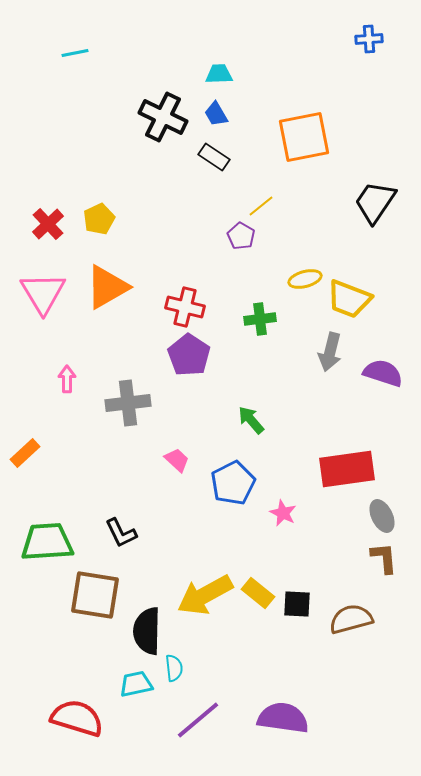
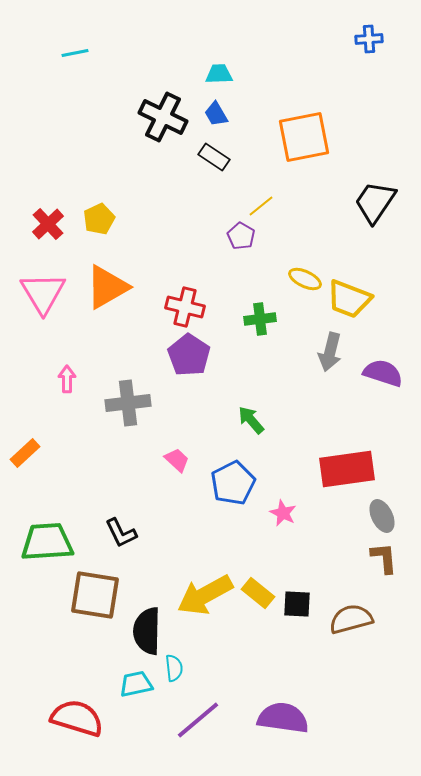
yellow ellipse at (305, 279): rotated 40 degrees clockwise
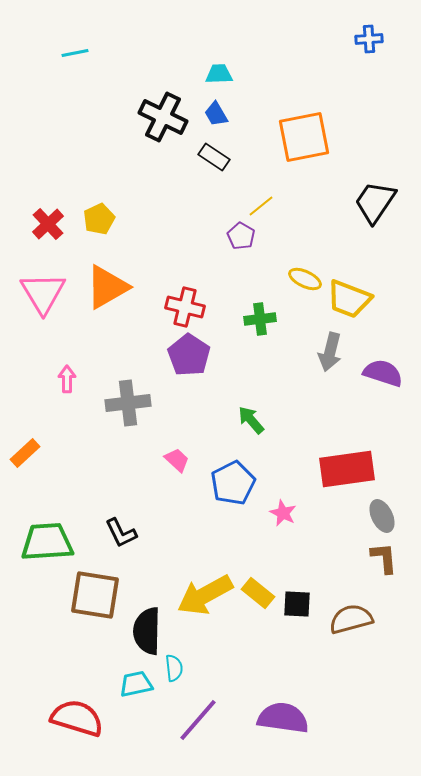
purple line at (198, 720): rotated 9 degrees counterclockwise
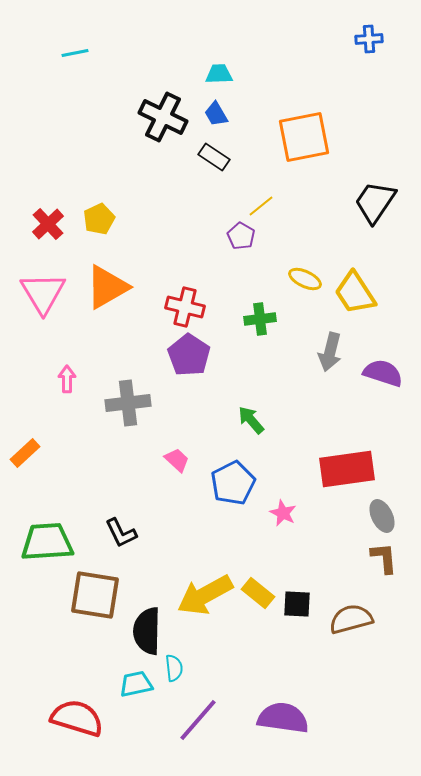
yellow trapezoid at (349, 299): moved 6 px right, 6 px up; rotated 36 degrees clockwise
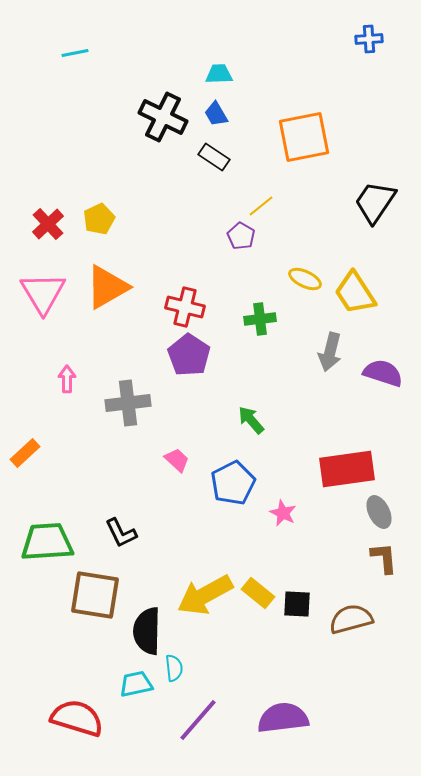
gray ellipse at (382, 516): moved 3 px left, 4 px up
purple semicircle at (283, 718): rotated 15 degrees counterclockwise
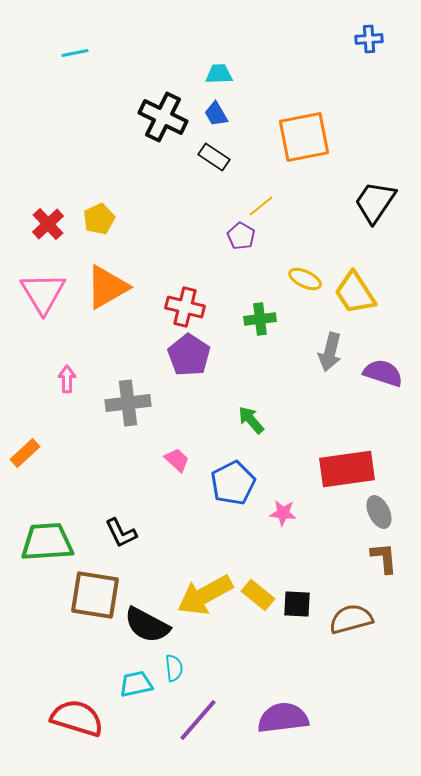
pink star at (283, 513): rotated 20 degrees counterclockwise
yellow rectangle at (258, 593): moved 2 px down
black semicircle at (147, 631): moved 6 px up; rotated 63 degrees counterclockwise
